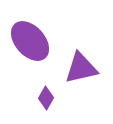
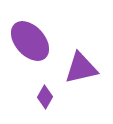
purple diamond: moved 1 px left, 1 px up
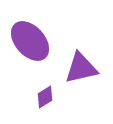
purple diamond: rotated 30 degrees clockwise
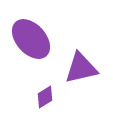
purple ellipse: moved 1 px right, 2 px up
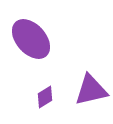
purple triangle: moved 10 px right, 22 px down
